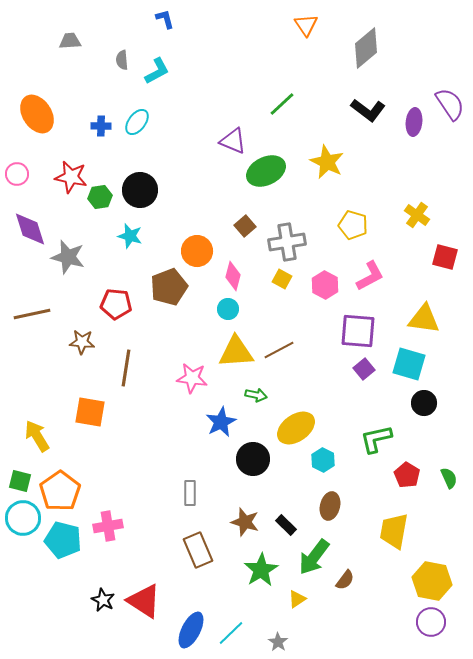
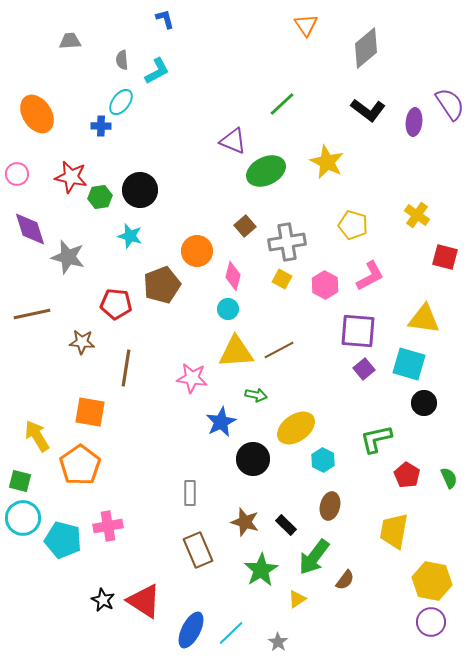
cyan ellipse at (137, 122): moved 16 px left, 20 px up
brown pentagon at (169, 287): moved 7 px left, 2 px up
orange pentagon at (60, 491): moved 20 px right, 26 px up
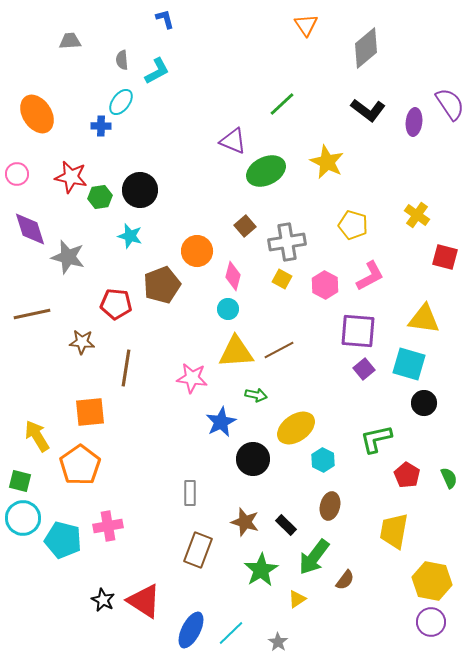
orange square at (90, 412): rotated 16 degrees counterclockwise
brown rectangle at (198, 550): rotated 44 degrees clockwise
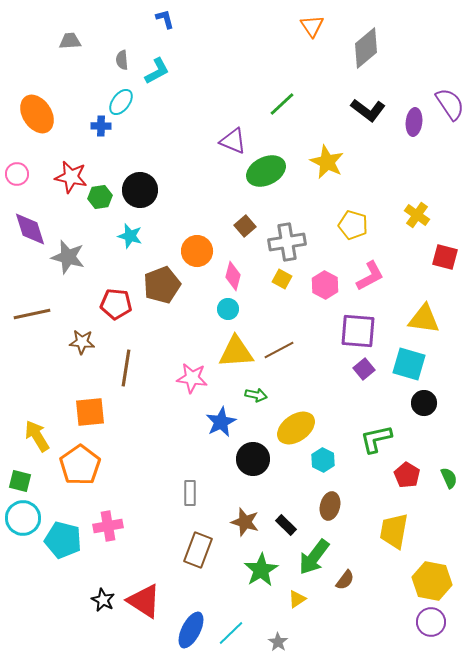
orange triangle at (306, 25): moved 6 px right, 1 px down
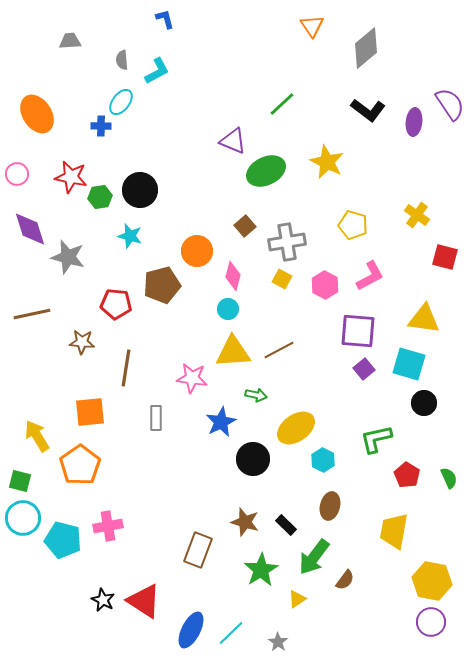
brown pentagon at (162, 285): rotated 6 degrees clockwise
yellow triangle at (236, 352): moved 3 px left
gray rectangle at (190, 493): moved 34 px left, 75 px up
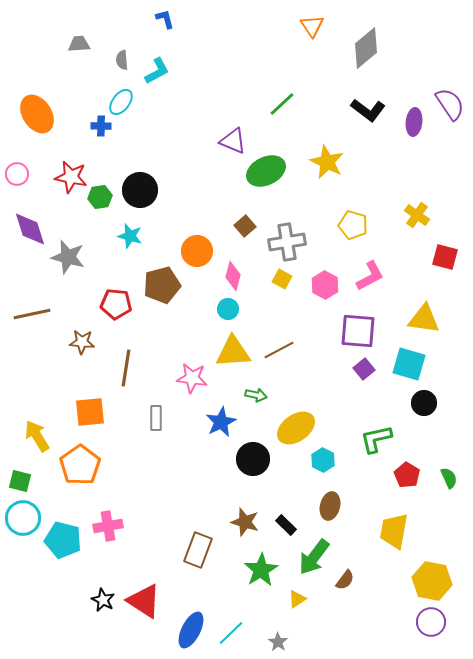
gray trapezoid at (70, 41): moved 9 px right, 3 px down
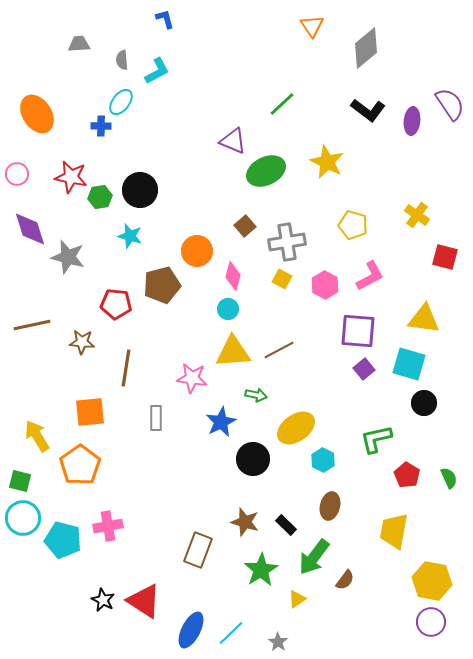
purple ellipse at (414, 122): moved 2 px left, 1 px up
brown line at (32, 314): moved 11 px down
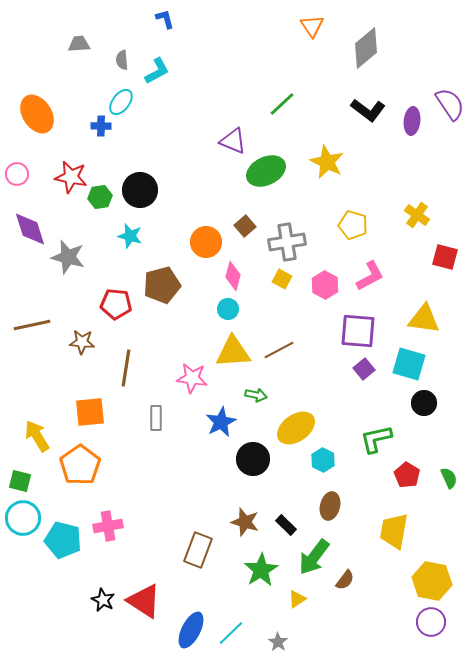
orange circle at (197, 251): moved 9 px right, 9 px up
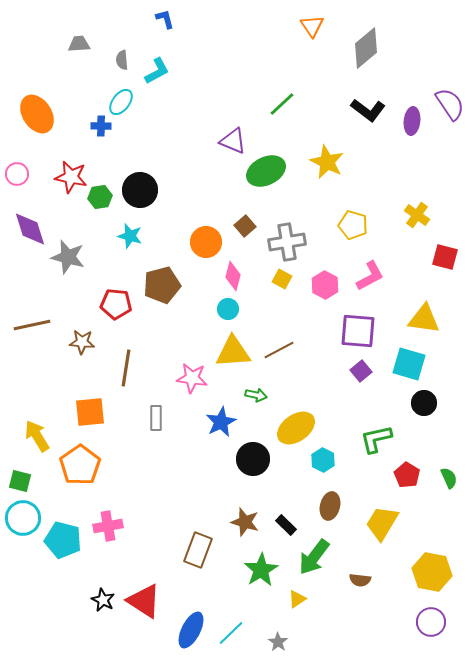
purple square at (364, 369): moved 3 px left, 2 px down
yellow trapezoid at (394, 531): moved 12 px left, 8 px up; rotated 21 degrees clockwise
brown semicircle at (345, 580): moved 15 px right; rotated 60 degrees clockwise
yellow hexagon at (432, 581): moved 9 px up
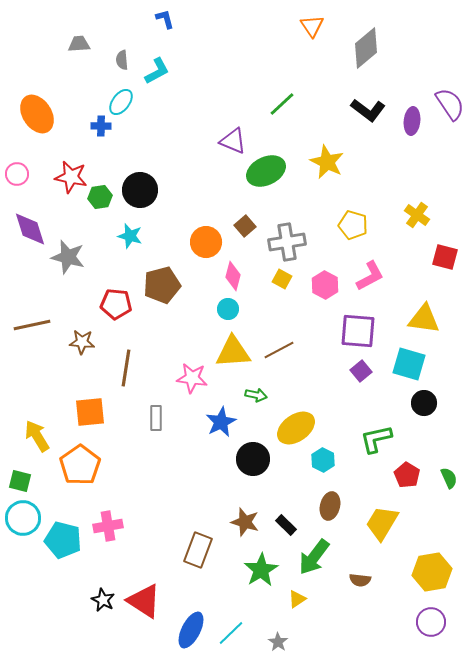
yellow hexagon at (432, 572): rotated 21 degrees counterclockwise
